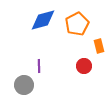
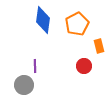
blue diamond: rotated 68 degrees counterclockwise
purple line: moved 4 px left
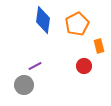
purple line: rotated 64 degrees clockwise
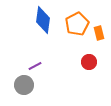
orange rectangle: moved 13 px up
red circle: moved 5 px right, 4 px up
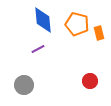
blue diamond: rotated 12 degrees counterclockwise
orange pentagon: rotated 30 degrees counterclockwise
red circle: moved 1 px right, 19 px down
purple line: moved 3 px right, 17 px up
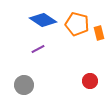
blue diamond: rotated 52 degrees counterclockwise
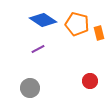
gray circle: moved 6 px right, 3 px down
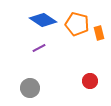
purple line: moved 1 px right, 1 px up
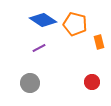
orange pentagon: moved 2 px left
orange rectangle: moved 9 px down
red circle: moved 2 px right, 1 px down
gray circle: moved 5 px up
